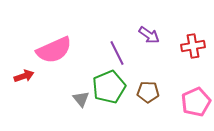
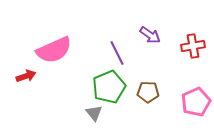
purple arrow: moved 1 px right
red arrow: moved 2 px right
gray triangle: moved 13 px right, 14 px down
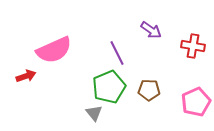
purple arrow: moved 1 px right, 5 px up
red cross: rotated 20 degrees clockwise
brown pentagon: moved 1 px right, 2 px up
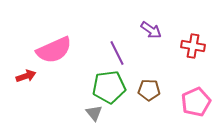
green pentagon: rotated 16 degrees clockwise
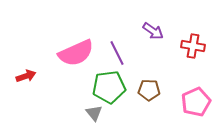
purple arrow: moved 2 px right, 1 px down
pink semicircle: moved 22 px right, 3 px down
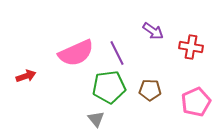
red cross: moved 2 px left, 1 px down
brown pentagon: moved 1 px right
gray triangle: moved 2 px right, 6 px down
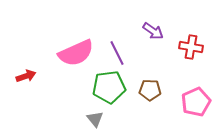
gray triangle: moved 1 px left
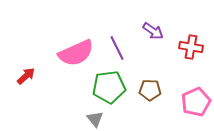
purple line: moved 5 px up
red arrow: rotated 24 degrees counterclockwise
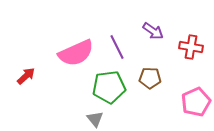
purple line: moved 1 px up
brown pentagon: moved 12 px up
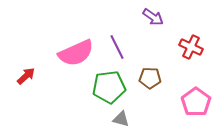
purple arrow: moved 14 px up
red cross: rotated 15 degrees clockwise
pink pentagon: rotated 12 degrees counterclockwise
gray triangle: moved 26 px right; rotated 36 degrees counterclockwise
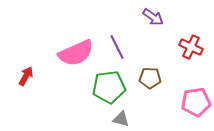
red arrow: rotated 18 degrees counterclockwise
pink pentagon: rotated 28 degrees clockwise
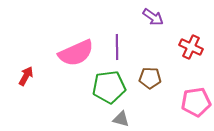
purple line: rotated 25 degrees clockwise
